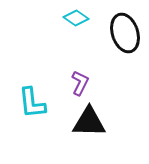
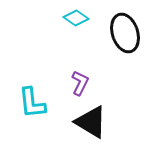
black triangle: moved 2 px right; rotated 30 degrees clockwise
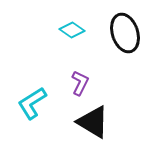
cyan diamond: moved 4 px left, 12 px down
cyan L-shape: rotated 64 degrees clockwise
black triangle: moved 2 px right
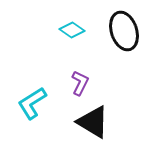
black ellipse: moved 1 px left, 2 px up
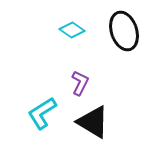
cyan L-shape: moved 10 px right, 10 px down
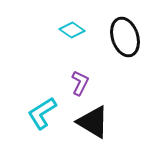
black ellipse: moved 1 px right, 6 px down
